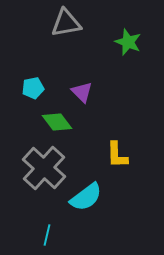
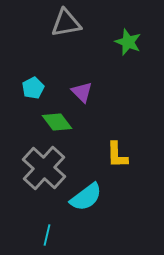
cyan pentagon: rotated 15 degrees counterclockwise
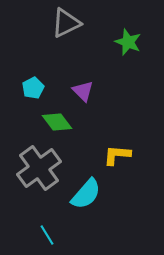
gray triangle: rotated 16 degrees counterclockwise
purple triangle: moved 1 px right, 1 px up
yellow L-shape: rotated 96 degrees clockwise
gray cross: moved 5 px left; rotated 12 degrees clockwise
cyan semicircle: moved 3 px up; rotated 12 degrees counterclockwise
cyan line: rotated 45 degrees counterclockwise
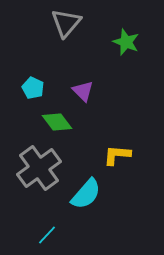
gray triangle: rotated 24 degrees counterclockwise
green star: moved 2 px left
cyan pentagon: rotated 20 degrees counterclockwise
cyan line: rotated 75 degrees clockwise
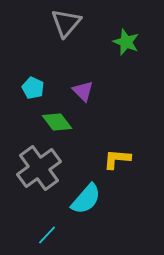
yellow L-shape: moved 4 px down
cyan semicircle: moved 5 px down
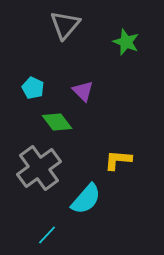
gray triangle: moved 1 px left, 2 px down
yellow L-shape: moved 1 px right, 1 px down
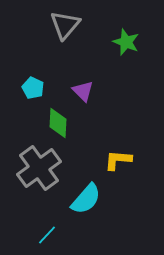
green diamond: moved 1 px right, 1 px down; rotated 40 degrees clockwise
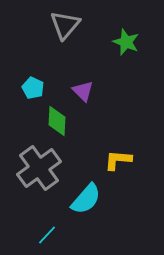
green diamond: moved 1 px left, 2 px up
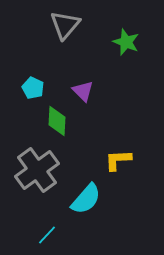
yellow L-shape: rotated 8 degrees counterclockwise
gray cross: moved 2 px left, 2 px down
